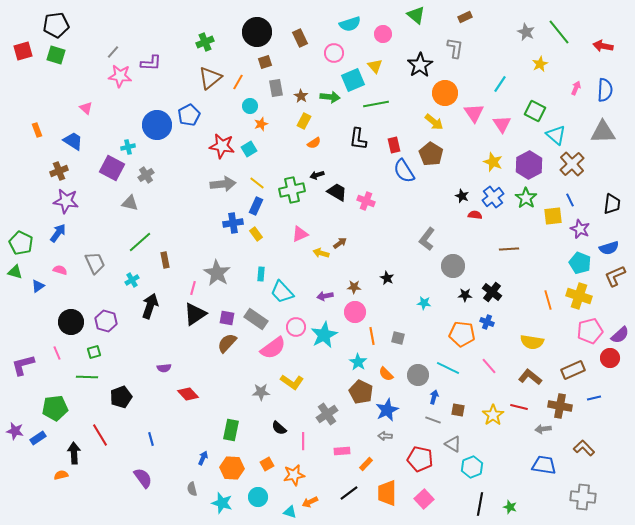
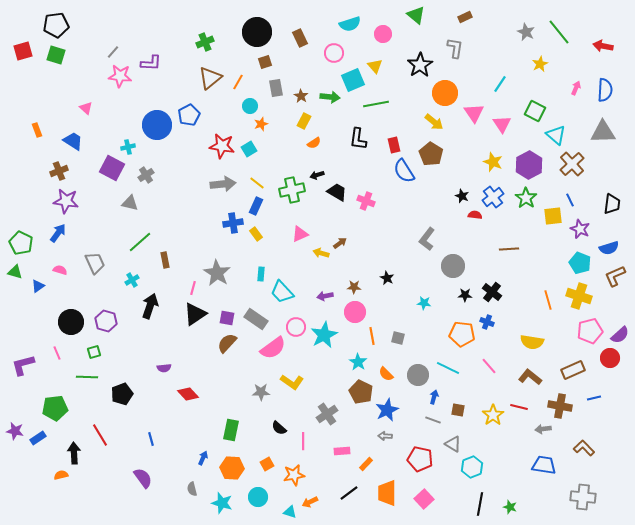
black pentagon at (121, 397): moved 1 px right, 3 px up
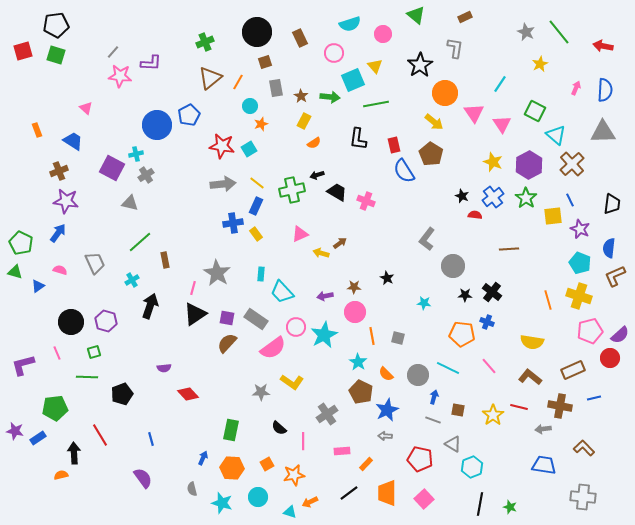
cyan cross at (128, 147): moved 8 px right, 7 px down
blue semicircle at (609, 248): rotated 114 degrees clockwise
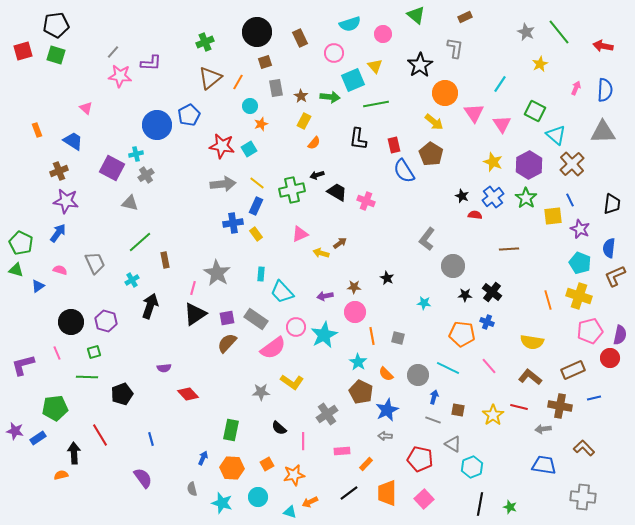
orange semicircle at (314, 143): rotated 16 degrees counterclockwise
green triangle at (15, 272): moved 1 px right, 2 px up
purple square at (227, 318): rotated 21 degrees counterclockwise
purple semicircle at (620, 335): rotated 36 degrees counterclockwise
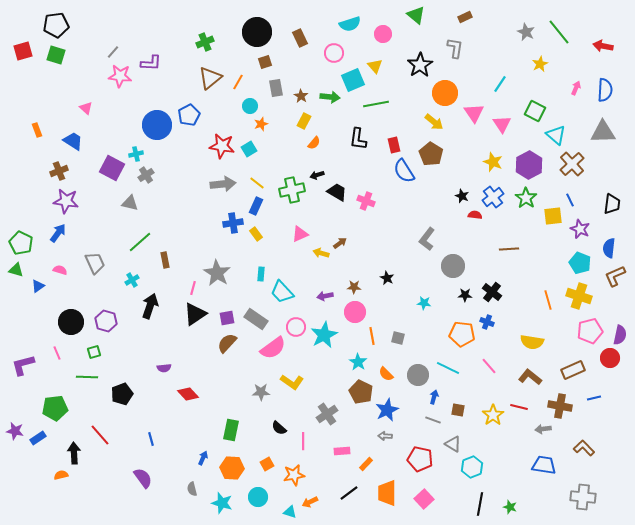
red line at (100, 435): rotated 10 degrees counterclockwise
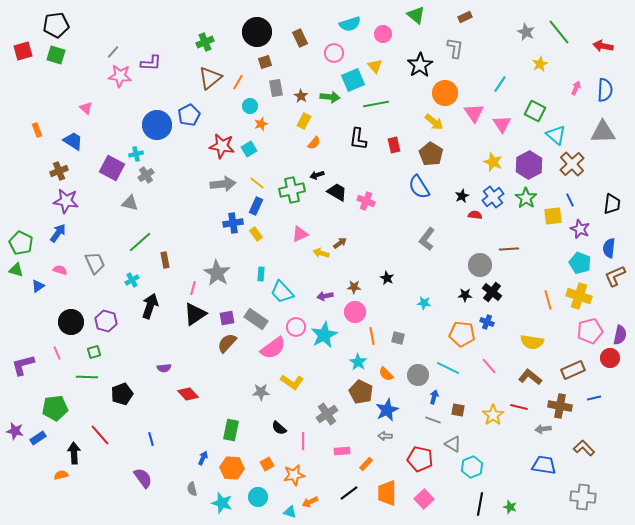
blue semicircle at (404, 171): moved 15 px right, 16 px down
black star at (462, 196): rotated 24 degrees clockwise
gray circle at (453, 266): moved 27 px right, 1 px up
